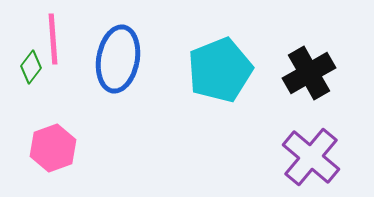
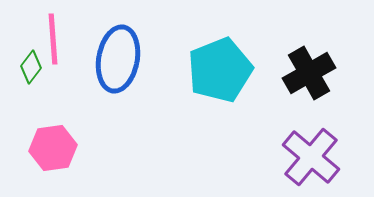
pink hexagon: rotated 12 degrees clockwise
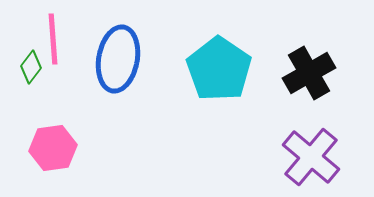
cyan pentagon: moved 1 px left, 1 px up; rotated 16 degrees counterclockwise
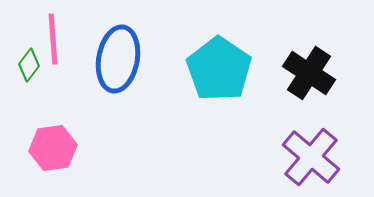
green diamond: moved 2 px left, 2 px up
black cross: rotated 27 degrees counterclockwise
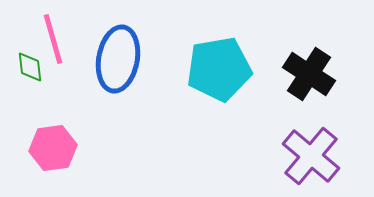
pink line: rotated 12 degrees counterclockwise
green diamond: moved 1 px right, 2 px down; rotated 44 degrees counterclockwise
cyan pentagon: rotated 28 degrees clockwise
black cross: moved 1 px down
purple cross: moved 1 px up
